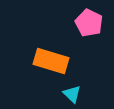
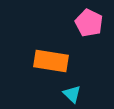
orange rectangle: rotated 8 degrees counterclockwise
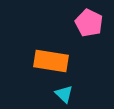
cyan triangle: moved 8 px left
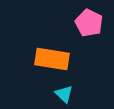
orange rectangle: moved 1 px right, 2 px up
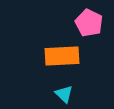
orange rectangle: moved 10 px right, 3 px up; rotated 12 degrees counterclockwise
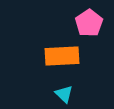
pink pentagon: rotated 12 degrees clockwise
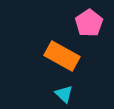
orange rectangle: rotated 32 degrees clockwise
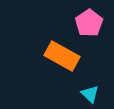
cyan triangle: moved 26 px right
